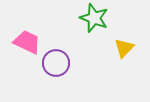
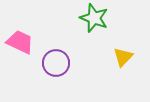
pink trapezoid: moved 7 px left
yellow triangle: moved 1 px left, 9 px down
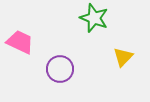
purple circle: moved 4 px right, 6 px down
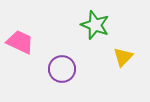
green star: moved 1 px right, 7 px down
purple circle: moved 2 px right
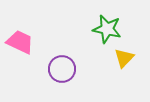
green star: moved 12 px right, 4 px down; rotated 8 degrees counterclockwise
yellow triangle: moved 1 px right, 1 px down
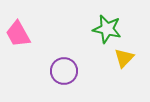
pink trapezoid: moved 2 px left, 8 px up; rotated 144 degrees counterclockwise
purple circle: moved 2 px right, 2 px down
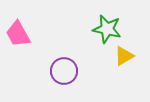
yellow triangle: moved 2 px up; rotated 15 degrees clockwise
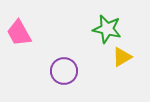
pink trapezoid: moved 1 px right, 1 px up
yellow triangle: moved 2 px left, 1 px down
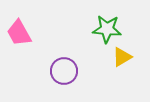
green star: rotated 8 degrees counterclockwise
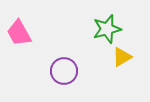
green star: rotated 20 degrees counterclockwise
